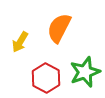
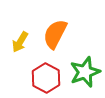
orange semicircle: moved 4 px left, 6 px down
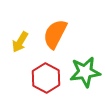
green star: rotated 12 degrees clockwise
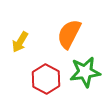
orange semicircle: moved 14 px right
red hexagon: moved 1 px down
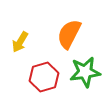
red hexagon: moved 2 px left, 2 px up; rotated 16 degrees clockwise
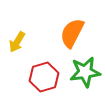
orange semicircle: moved 3 px right, 1 px up
yellow arrow: moved 3 px left
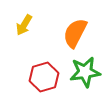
orange semicircle: moved 3 px right
yellow arrow: moved 7 px right, 17 px up
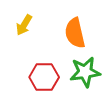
orange semicircle: rotated 40 degrees counterclockwise
red hexagon: rotated 16 degrees clockwise
